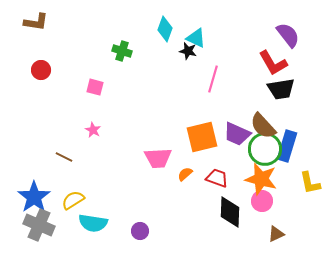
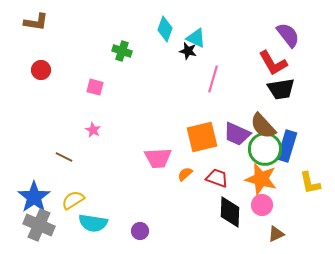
pink circle: moved 4 px down
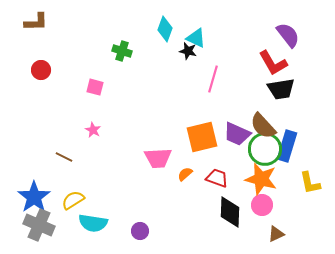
brown L-shape: rotated 10 degrees counterclockwise
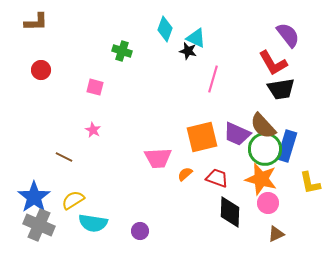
pink circle: moved 6 px right, 2 px up
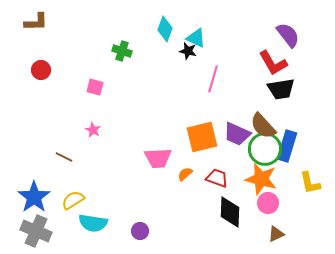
gray cross: moved 3 px left, 6 px down
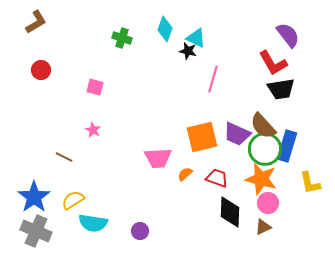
brown L-shape: rotated 30 degrees counterclockwise
green cross: moved 13 px up
brown triangle: moved 13 px left, 7 px up
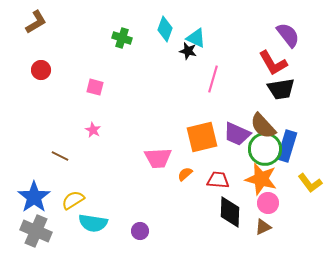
brown line: moved 4 px left, 1 px up
red trapezoid: moved 1 px right, 2 px down; rotated 15 degrees counterclockwise
yellow L-shape: rotated 25 degrees counterclockwise
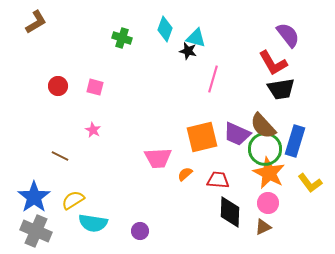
cyan triangle: rotated 10 degrees counterclockwise
red circle: moved 17 px right, 16 px down
blue rectangle: moved 8 px right, 5 px up
orange star: moved 8 px right, 6 px up; rotated 12 degrees clockwise
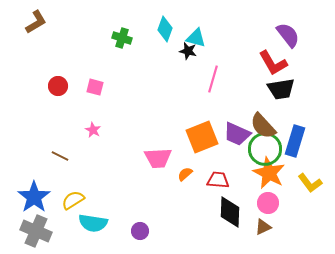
orange square: rotated 8 degrees counterclockwise
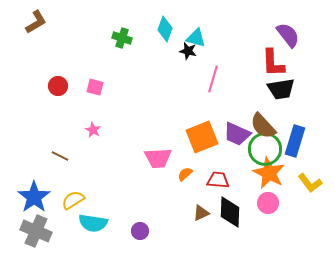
red L-shape: rotated 28 degrees clockwise
brown triangle: moved 62 px left, 14 px up
